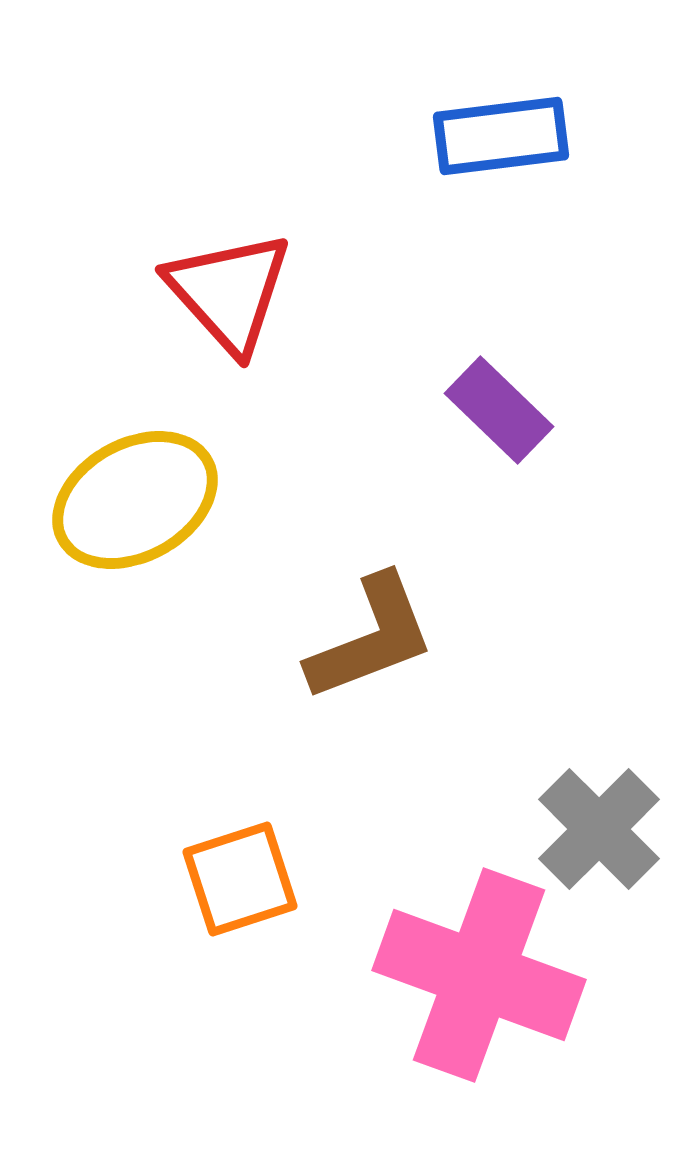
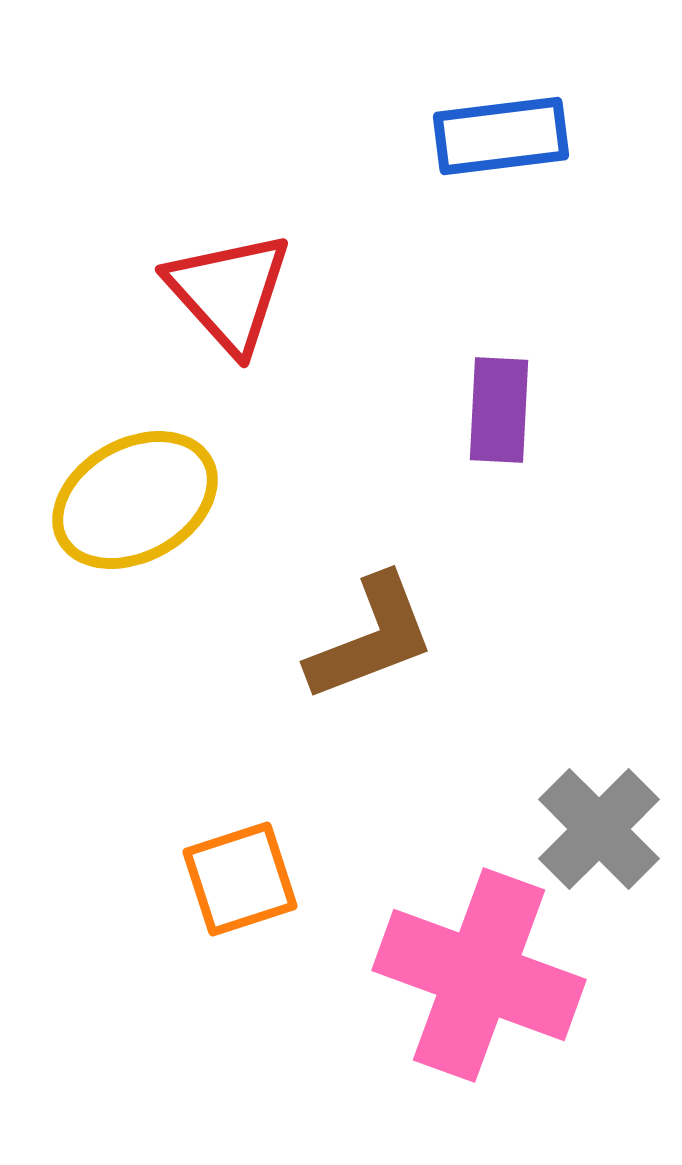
purple rectangle: rotated 49 degrees clockwise
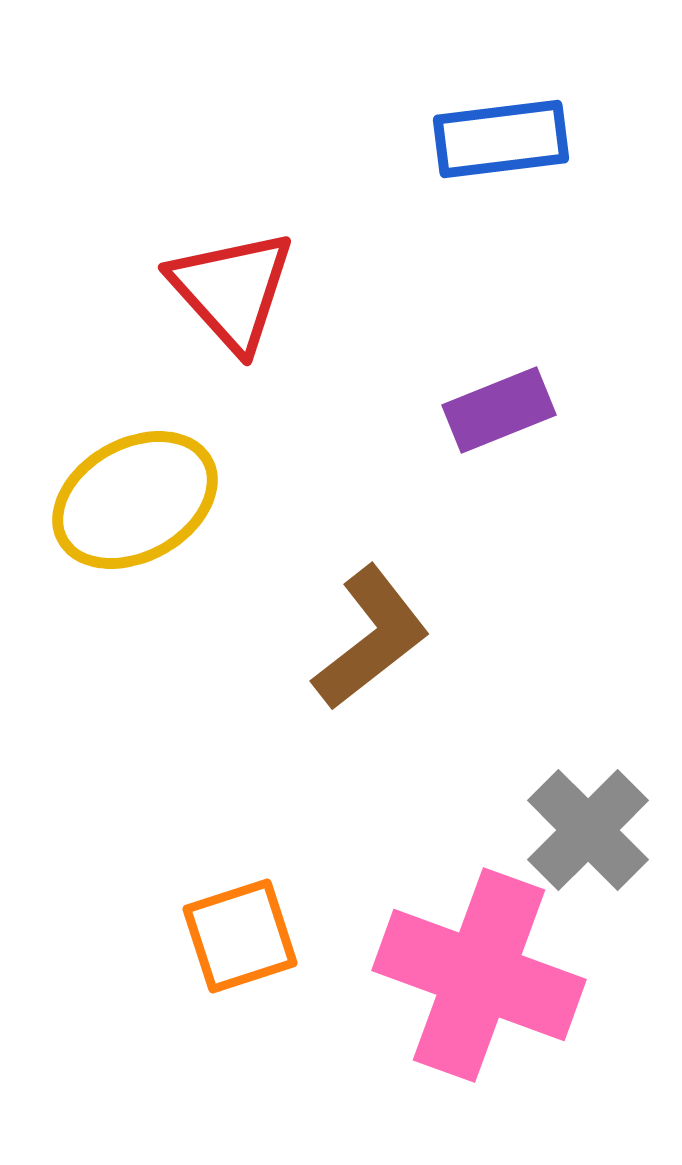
blue rectangle: moved 3 px down
red triangle: moved 3 px right, 2 px up
purple rectangle: rotated 65 degrees clockwise
brown L-shape: rotated 17 degrees counterclockwise
gray cross: moved 11 px left, 1 px down
orange square: moved 57 px down
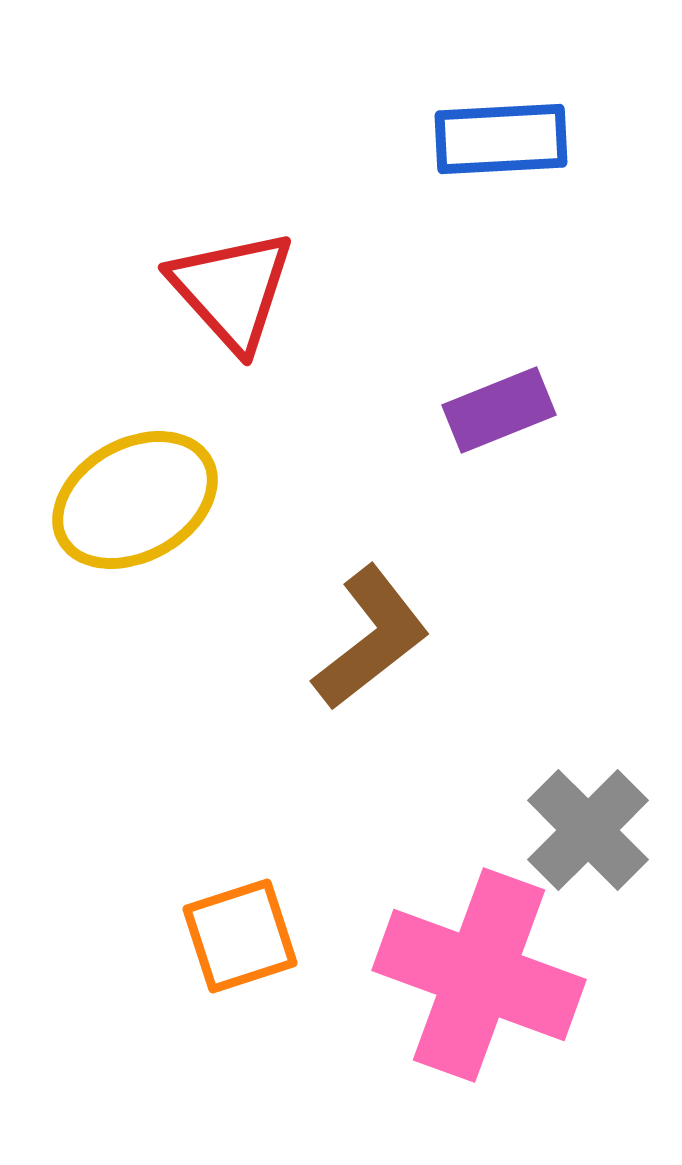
blue rectangle: rotated 4 degrees clockwise
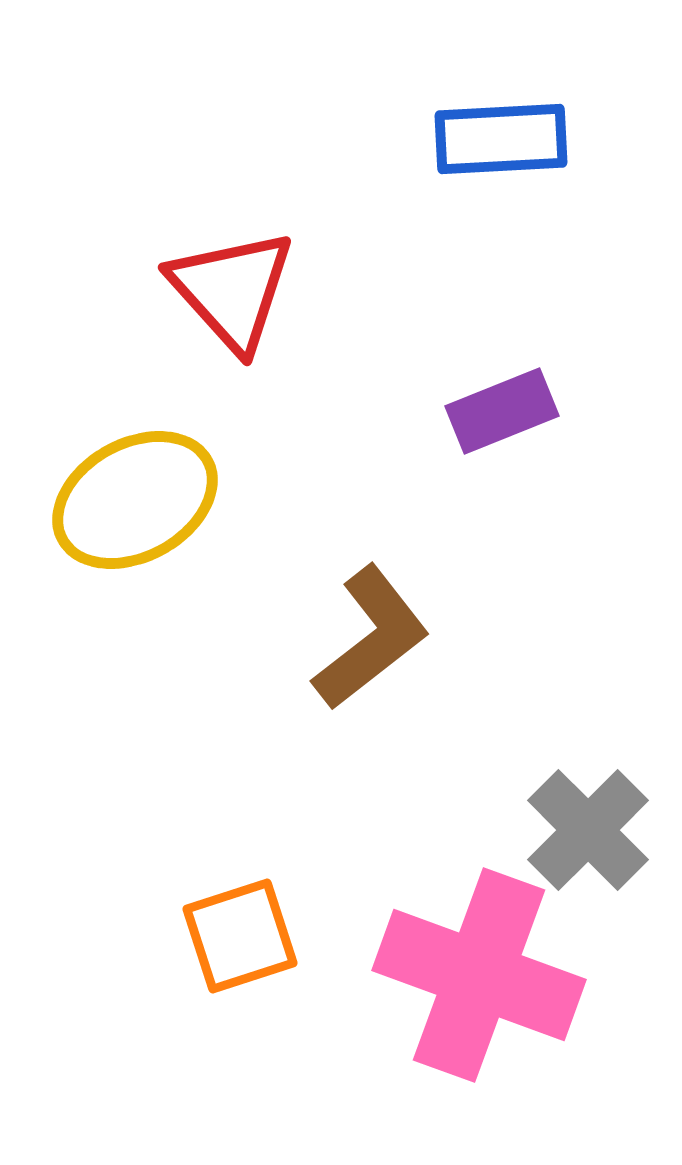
purple rectangle: moved 3 px right, 1 px down
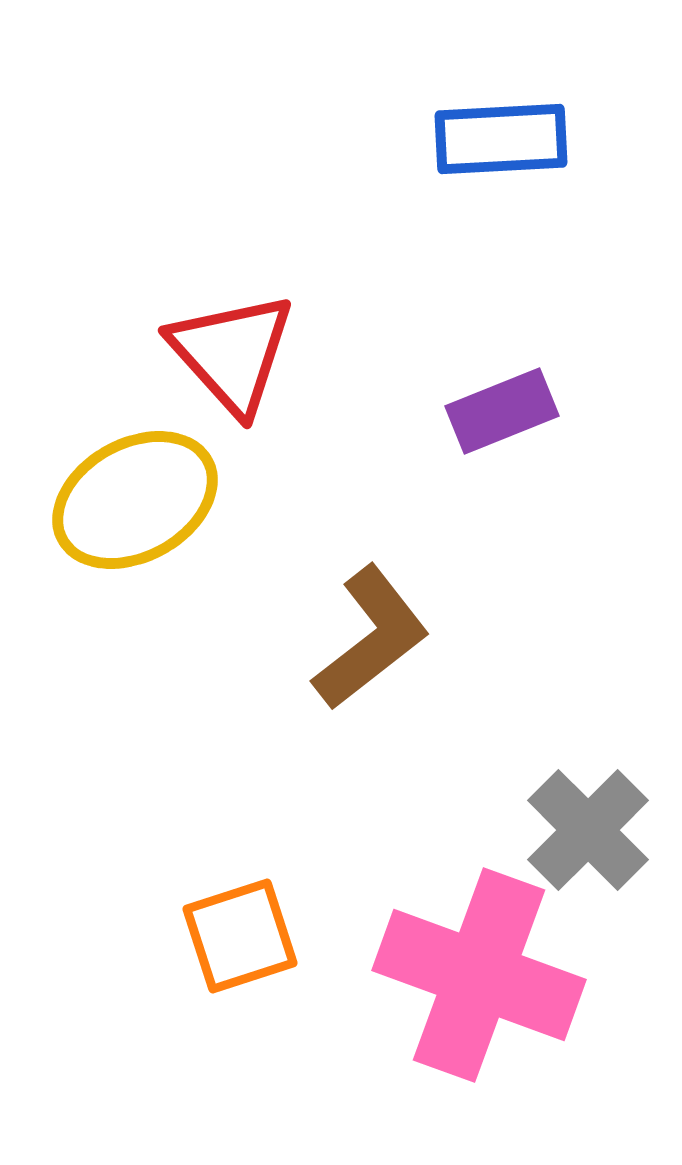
red triangle: moved 63 px down
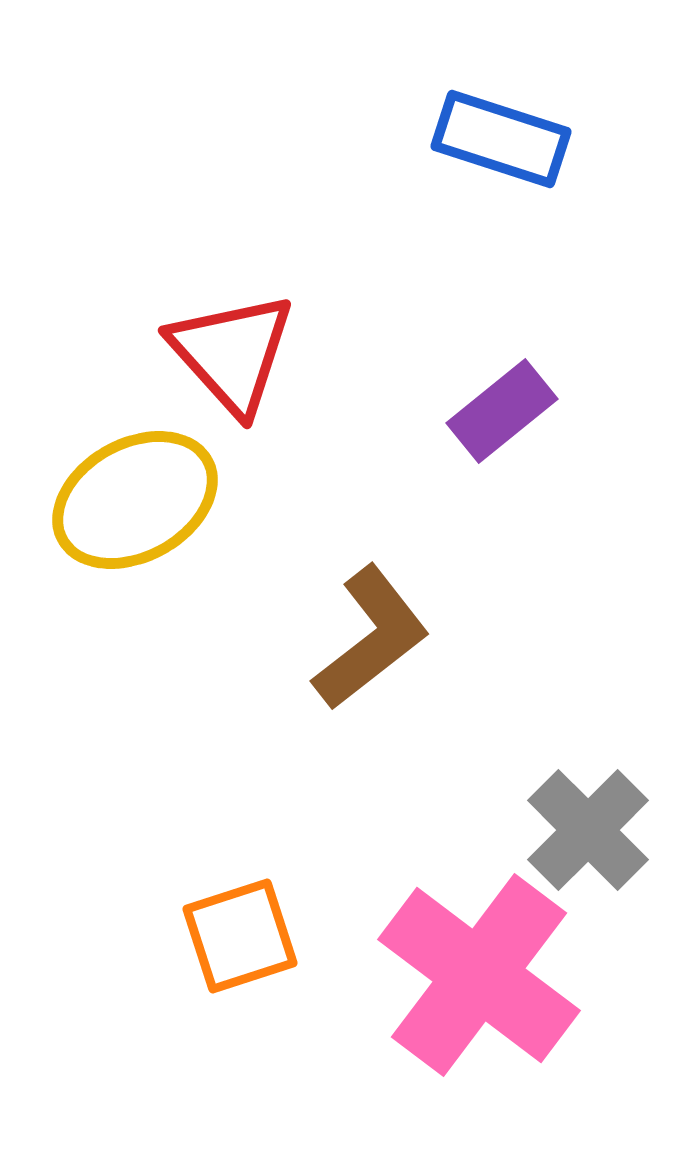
blue rectangle: rotated 21 degrees clockwise
purple rectangle: rotated 17 degrees counterclockwise
pink cross: rotated 17 degrees clockwise
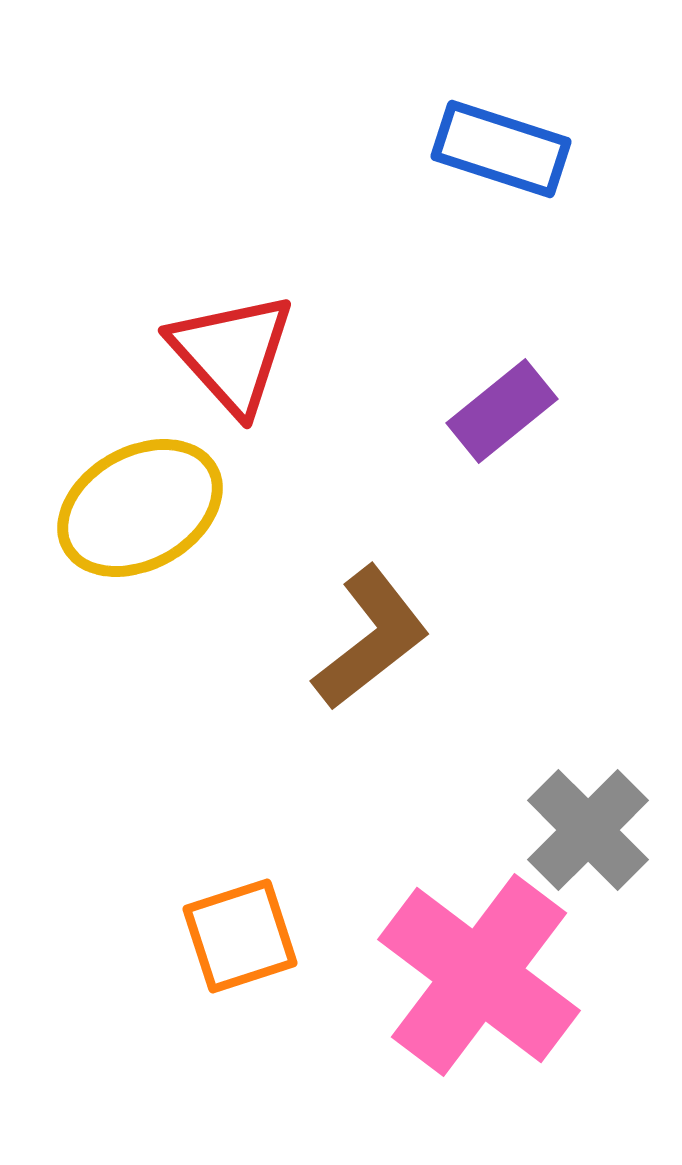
blue rectangle: moved 10 px down
yellow ellipse: moved 5 px right, 8 px down
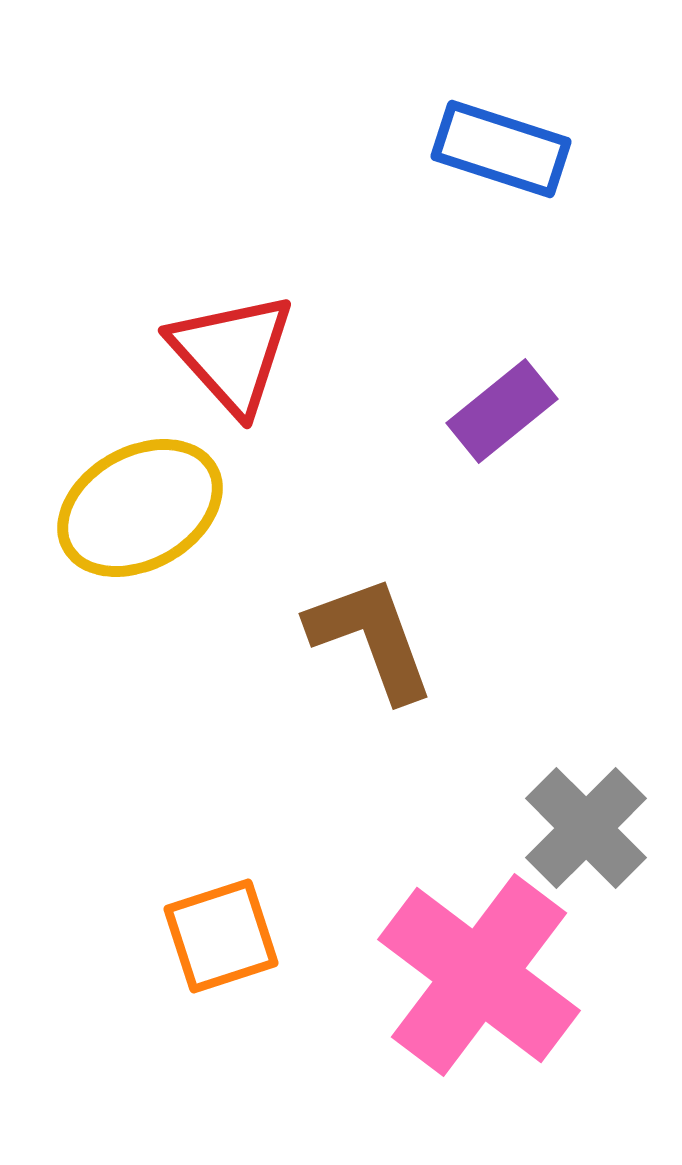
brown L-shape: rotated 72 degrees counterclockwise
gray cross: moved 2 px left, 2 px up
orange square: moved 19 px left
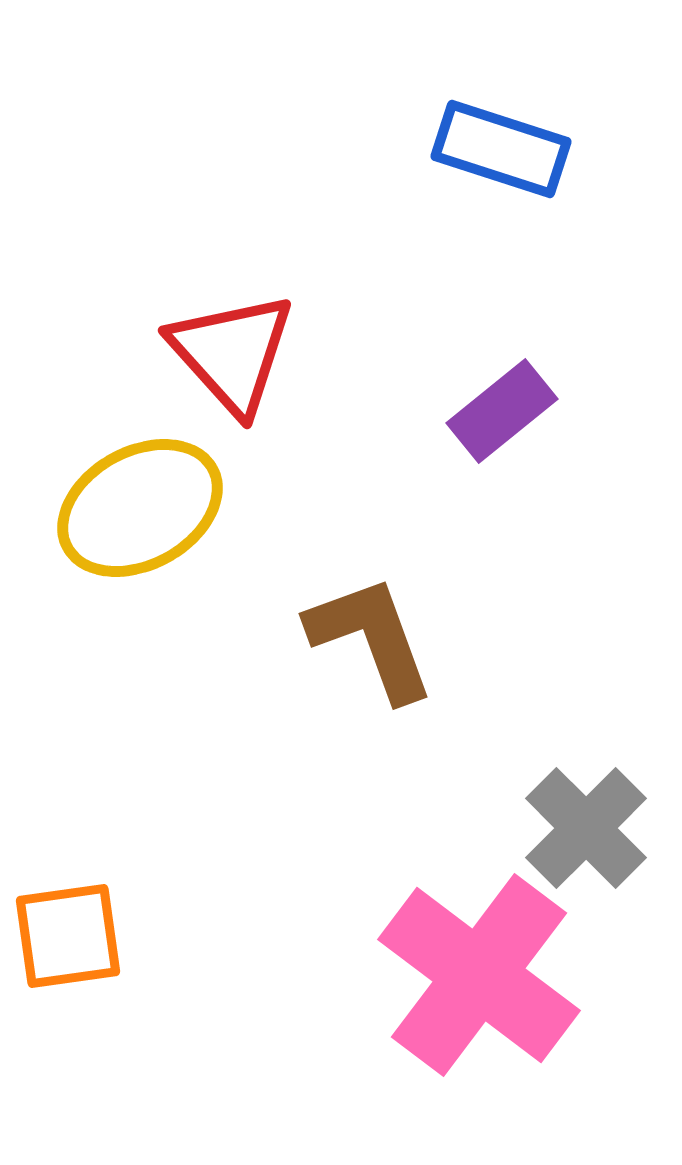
orange square: moved 153 px left; rotated 10 degrees clockwise
